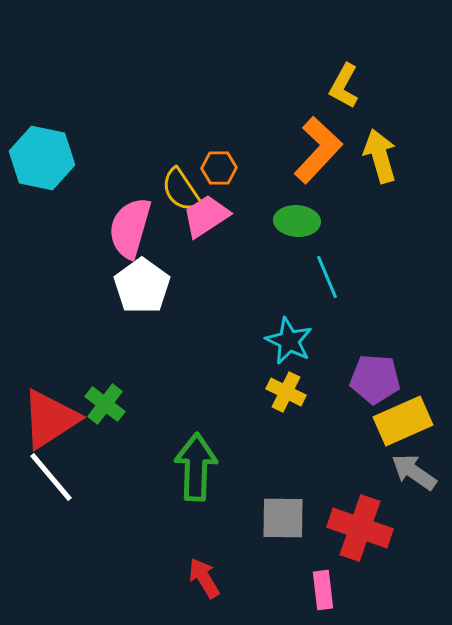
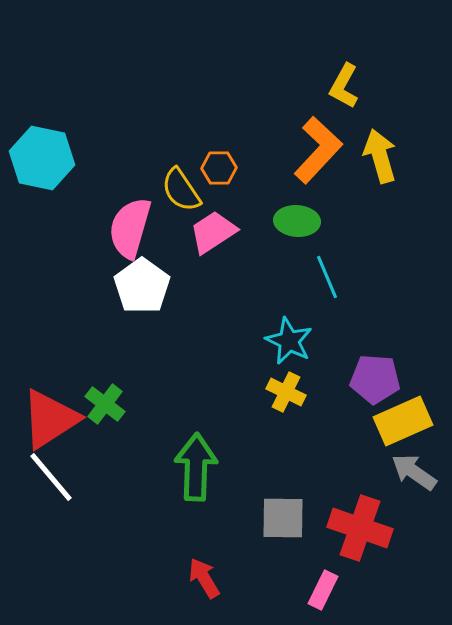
pink trapezoid: moved 7 px right, 16 px down
pink rectangle: rotated 33 degrees clockwise
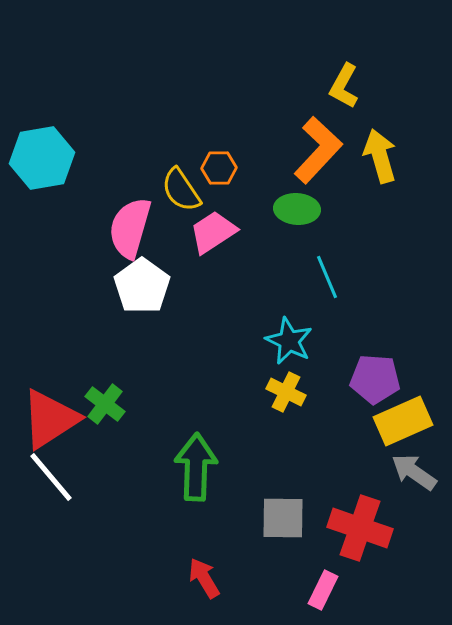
cyan hexagon: rotated 22 degrees counterclockwise
green ellipse: moved 12 px up
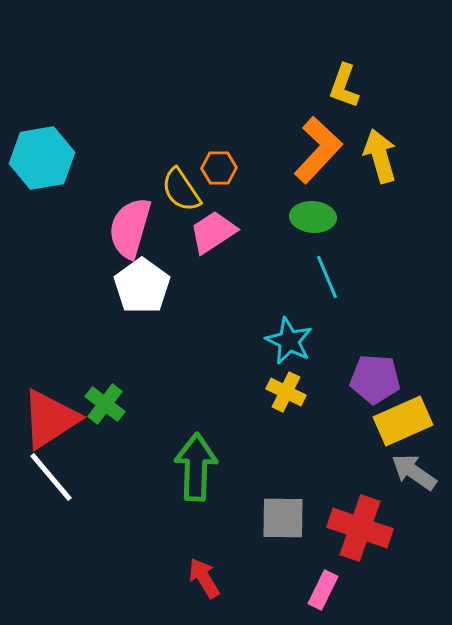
yellow L-shape: rotated 9 degrees counterclockwise
green ellipse: moved 16 px right, 8 px down
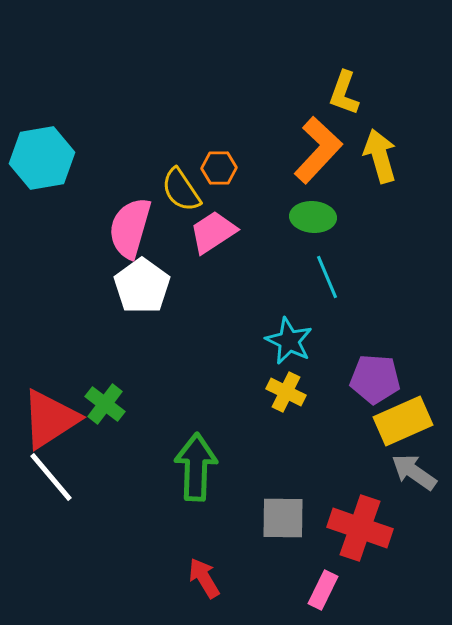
yellow L-shape: moved 7 px down
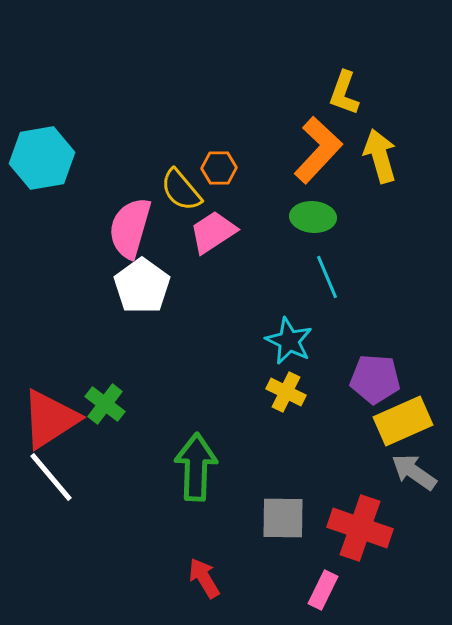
yellow semicircle: rotated 6 degrees counterclockwise
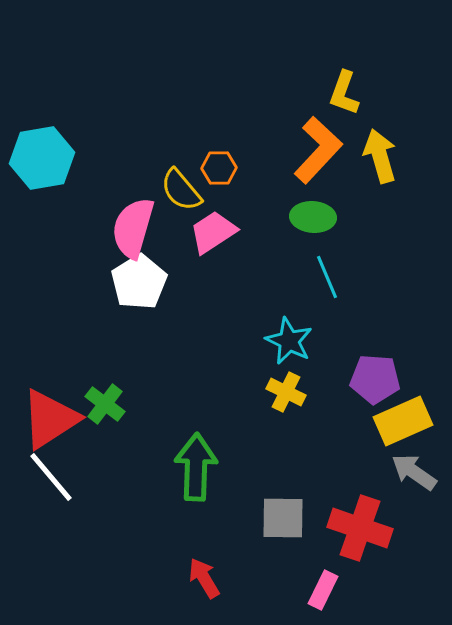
pink semicircle: moved 3 px right
white pentagon: moved 3 px left, 4 px up; rotated 4 degrees clockwise
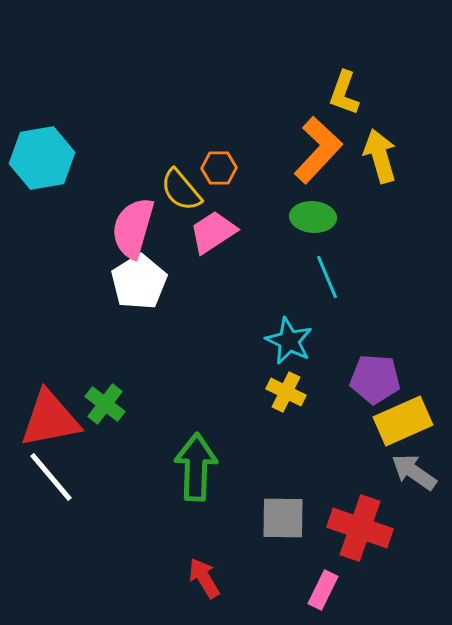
red triangle: rotated 22 degrees clockwise
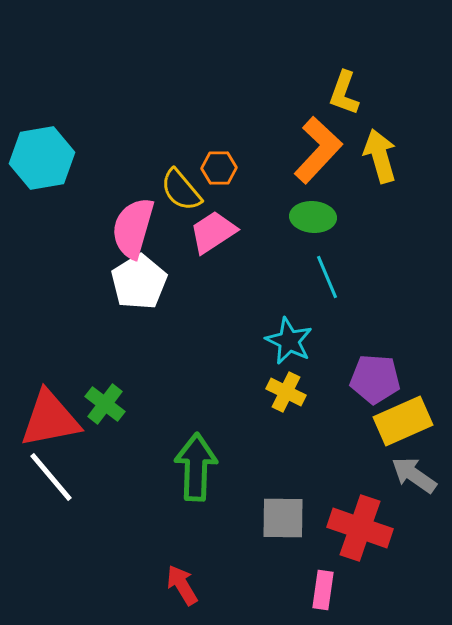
gray arrow: moved 3 px down
red arrow: moved 22 px left, 7 px down
pink rectangle: rotated 18 degrees counterclockwise
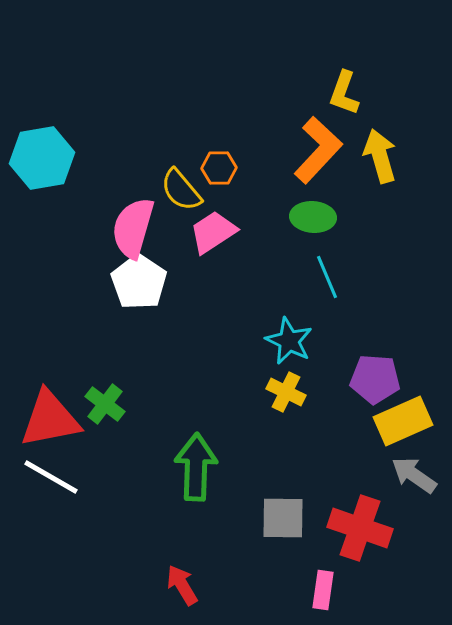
white pentagon: rotated 6 degrees counterclockwise
white line: rotated 20 degrees counterclockwise
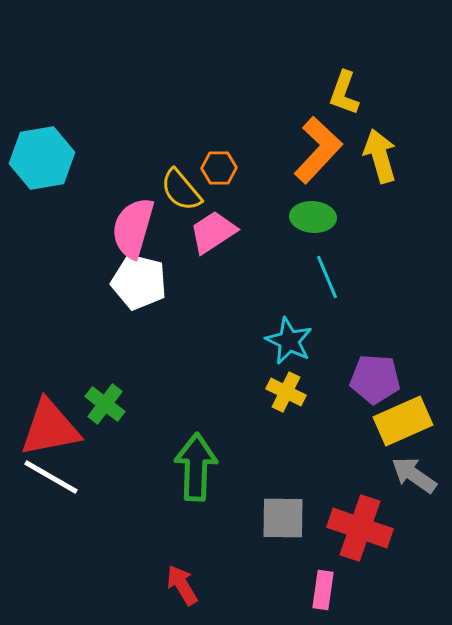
white pentagon: rotated 20 degrees counterclockwise
red triangle: moved 9 px down
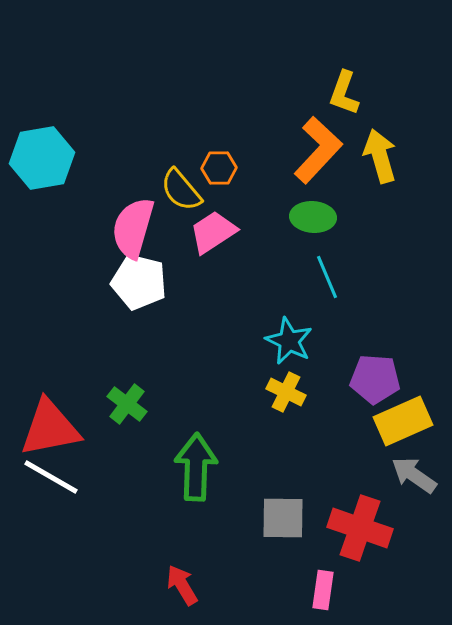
green cross: moved 22 px right
